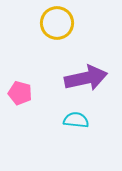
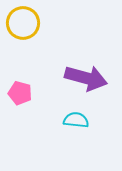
yellow circle: moved 34 px left
purple arrow: rotated 27 degrees clockwise
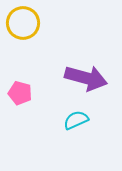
cyan semicircle: rotated 30 degrees counterclockwise
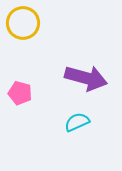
cyan semicircle: moved 1 px right, 2 px down
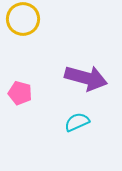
yellow circle: moved 4 px up
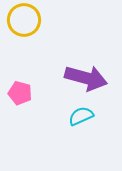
yellow circle: moved 1 px right, 1 px down
cyan semicircle: moved 4 px right, 6 px up
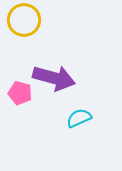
purple arrow: moved 32 px left
cyan semicircle: moved 2 px left, 2 px down
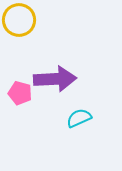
yellow circle: moved 5 px left
purple arrow: moved 1 px right, 1 px down; rotated 18 degrees counterclockwise
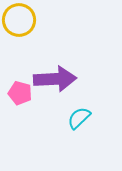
cyan semicircle: rotated 20 degrees counterclockwise
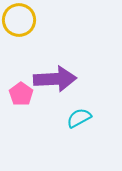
pink pentagon: moved 1 px right, 1 px down; rotated 20 degrees clockwise
cyan semicircle: rotated 15 degrees clockwise
